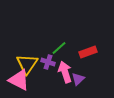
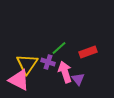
purple triangle: rotated 24 degrees counterclockwise
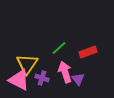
purple cross: moved 6 px left, 16 px down
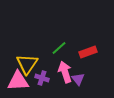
pink triangle: moved 1 px left, 1 px down; rotated 30 degrees counterclockwise
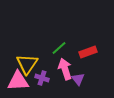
pink arrow: moved 3 px up
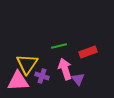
green line: moved 2 px up; rotated 28 degrees clockwise
purple cross: moved 2 px up
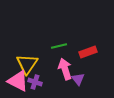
purple cross: moved 7 px left, 6 px down
pink triangle: rotated 30 degrees clockwise
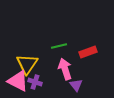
purple triangle: moved 2 px left, 6 px down
